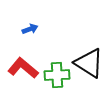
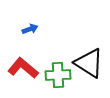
green cross: moved 1 px right
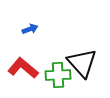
black triangle: moved 7 px left; rotated 16 degrees clockwise
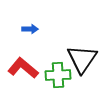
blue arrow: rotated 21 degrees clockwise
black triangle: moved 4 px up; rotated 16 degrees clockwise
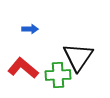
black triangle: moved 4 px left, 2 px up
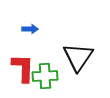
red L-shape: rotated 52 degrees clockwise
green cross: moved 13 px left, 1 px down
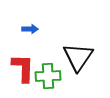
green cross: moved 3 px right
